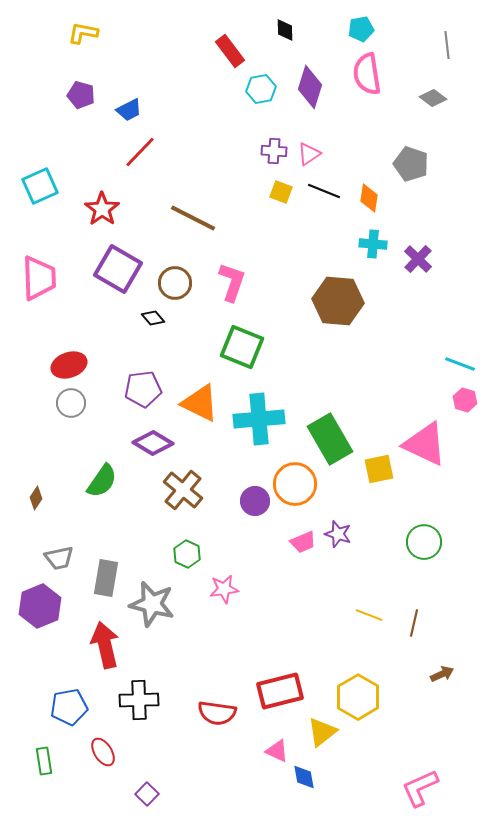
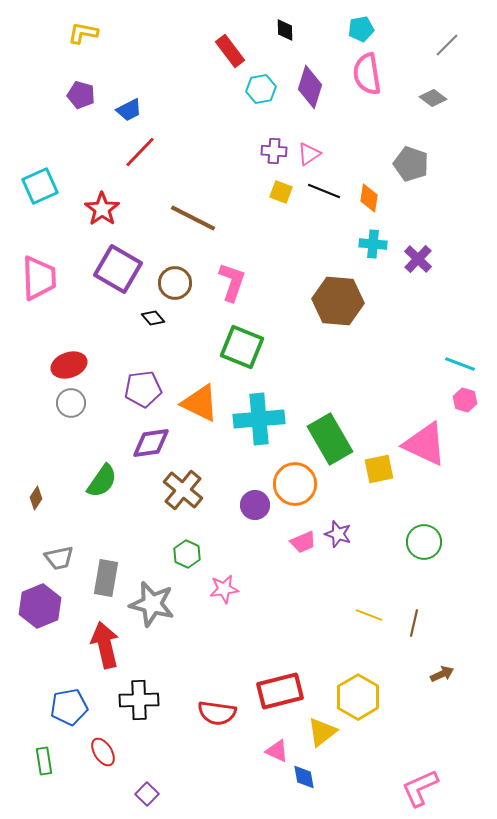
gray line at (447, 45): rotated 52 degrees clockwise
purple diamond at (153, 443): moved 2 px left; rotated 39 degrees counterclockwise
purple circle at (255, 501): moved 4 px down
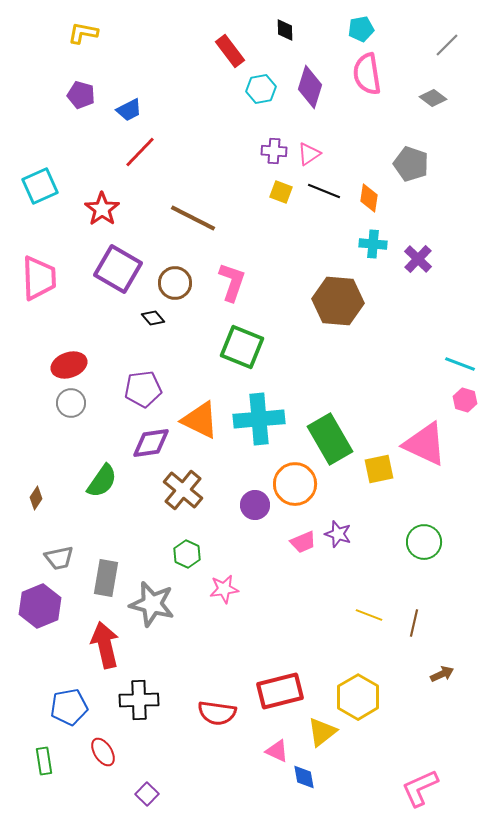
orange triangle at (200, 403): moved 17 px down
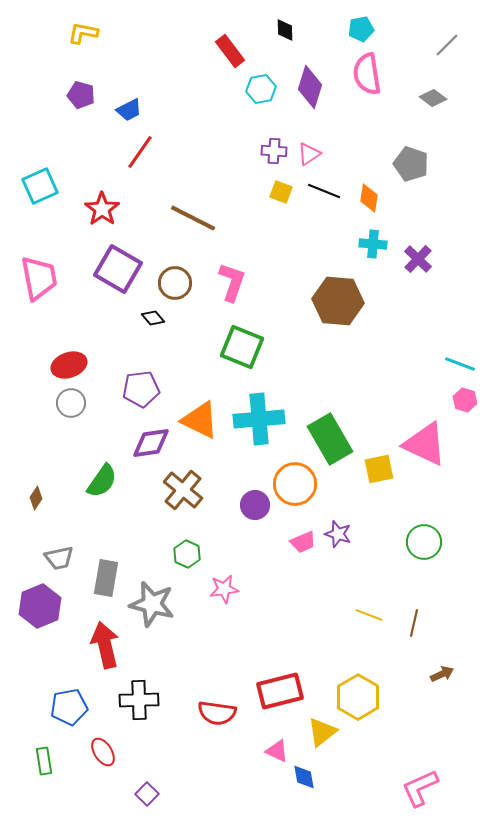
red line at (140, 152): rotated 9 degrees counterclockwise
pink trapezoid at (39, 278): rotated 9 degrees counterclockwise
purple pentagon at (143, 389): moved 2 px left
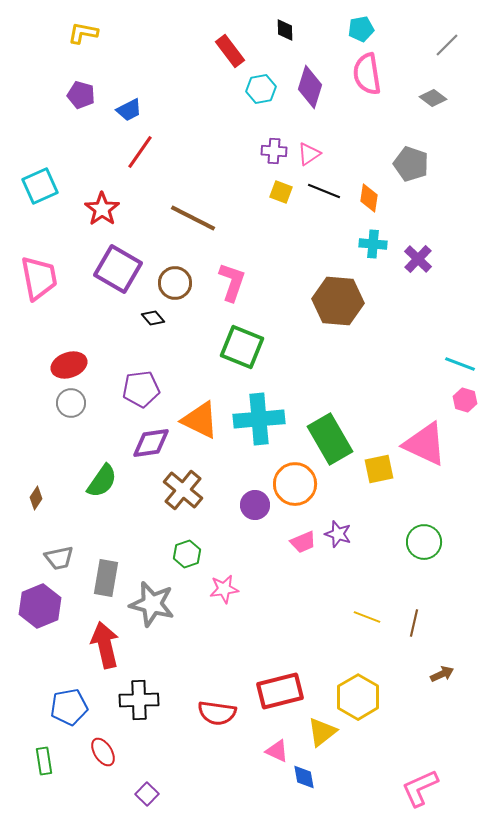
green hexagon at (187, 554): rotated 16 degrees clockwise
yellow line at (369, 615): moved 2 px left, 2 px down
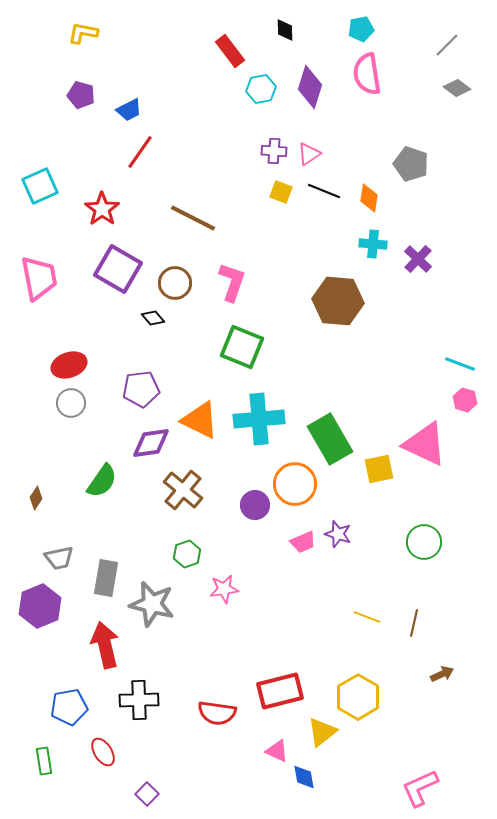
gray diamond at (433, 98): moved 24 px right, 10 px up
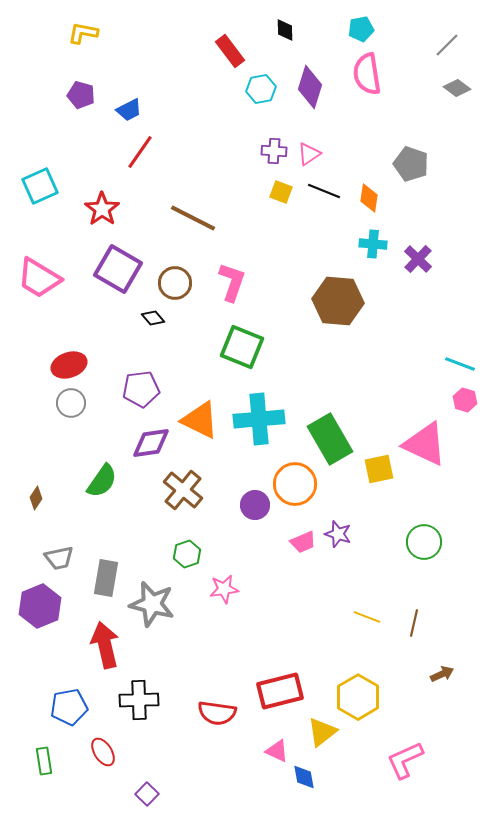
pink trapezoid at (39, 278): rotated 132 degrees clockwise
pink L-shape at (420, 788): moved 15 px left, 28 px up
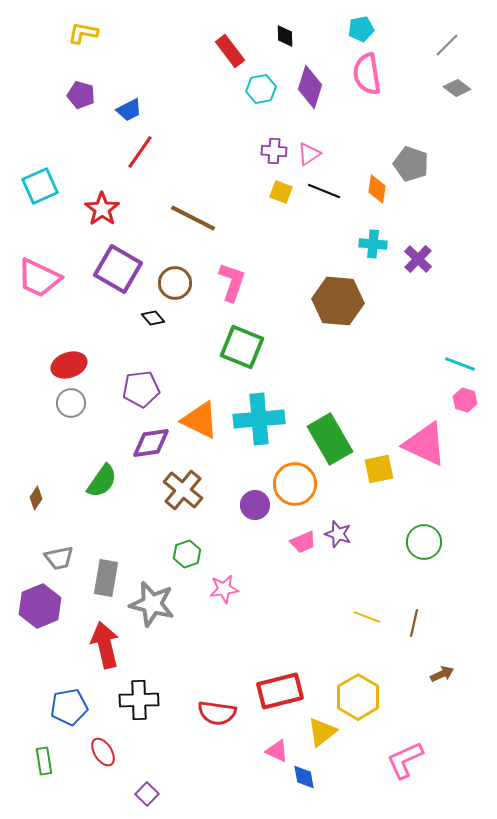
black diamond at (285, 30): moved 6 px down
orange diamond at (369, 198): moved 8 px right, 9 px up
pink trapezoid at (39, 278): rotated 6 degrees counterclockwise
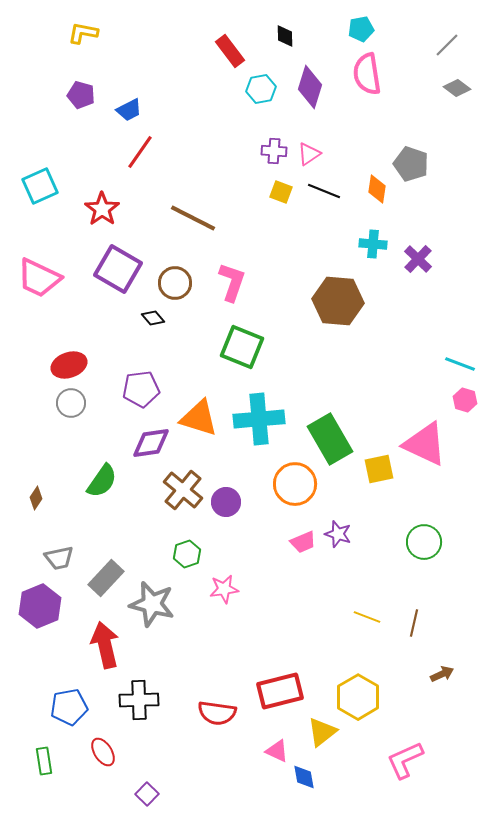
orange triangle at (200, 420): moved 1 px left, 2 px up; rotated 9 degrees counterclockwise
purple circle at (255, 505): moved 29 px left, 3 px up
gray rectangle at (106, 578): rotated 33 degrees clockwise
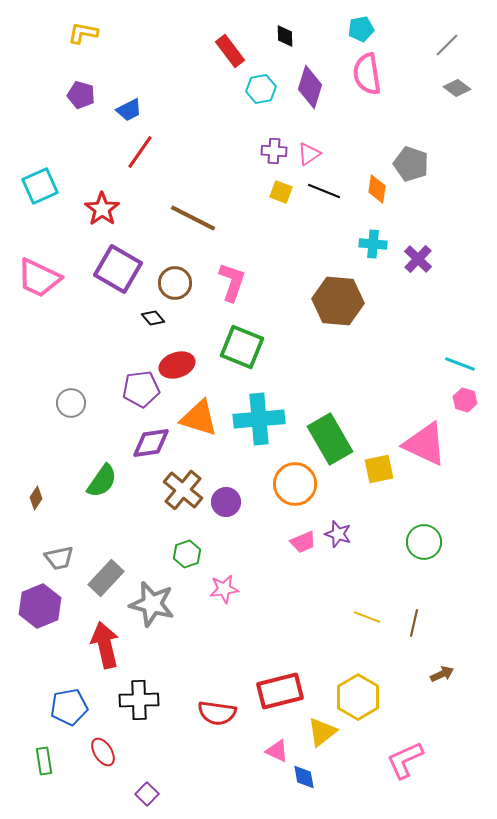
red ellipse at (69, 365): moved 108 px right
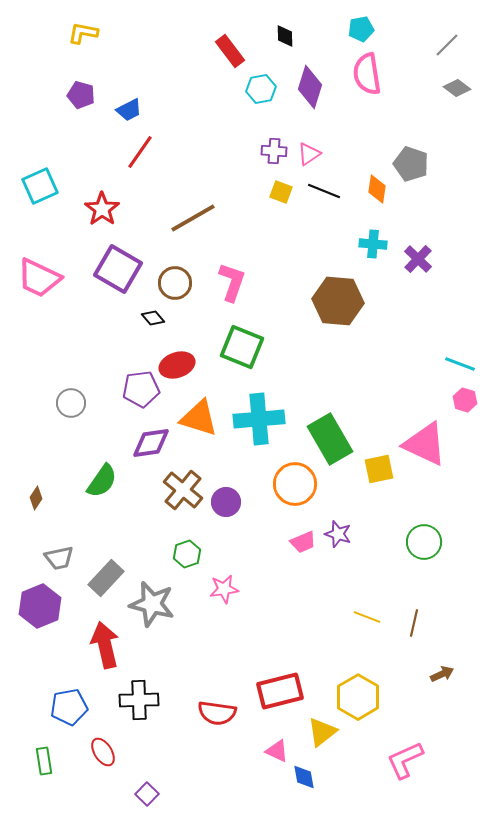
brown line at (193, 218): rotated 57 degrees counterclockwise
